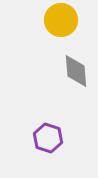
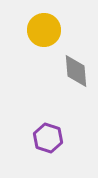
yellow circle: moved 17 px left, 10 px down
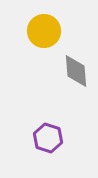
yellow circle: moved 1 px down
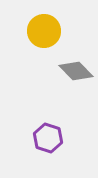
gray diamond: rotated 40 degrees counterclockwise
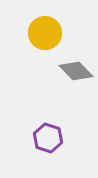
yellow circle: moved 1 px right, 2 px down
